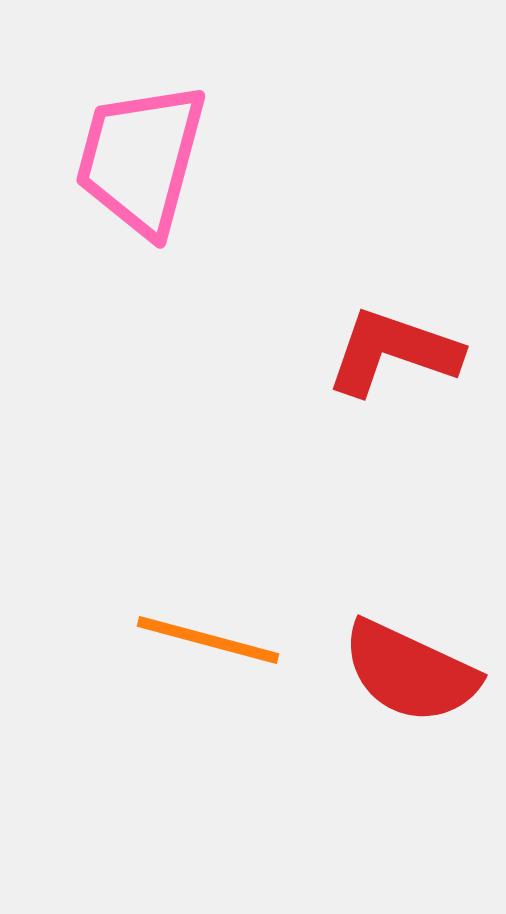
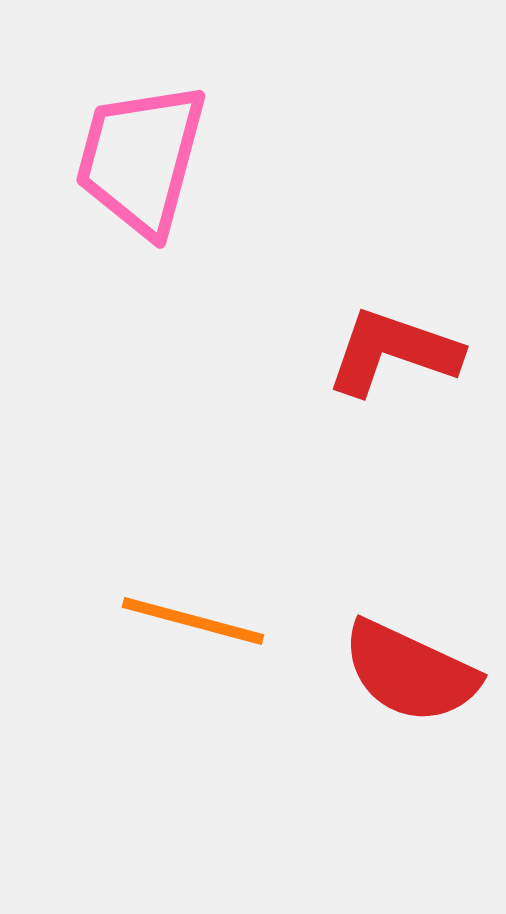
orange line: moved 15 px left, 19 px up
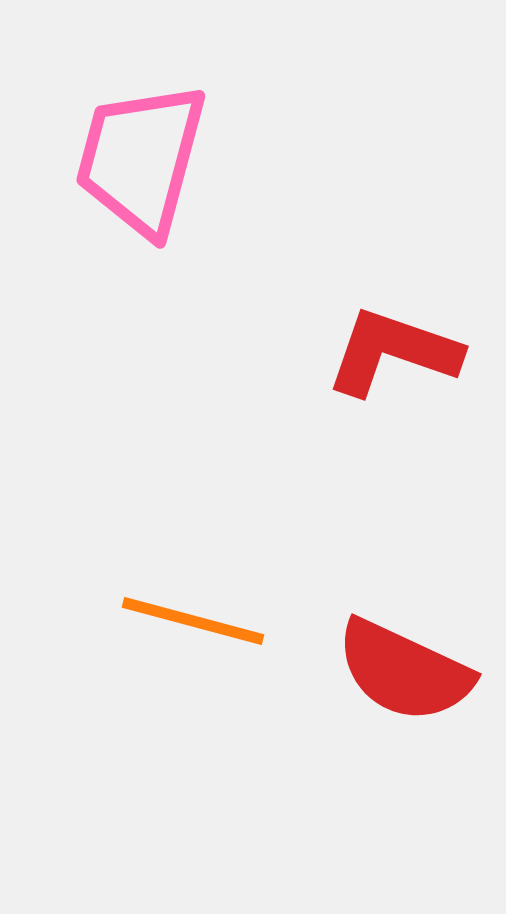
red semicircle: moved 6 px left, 1 px up
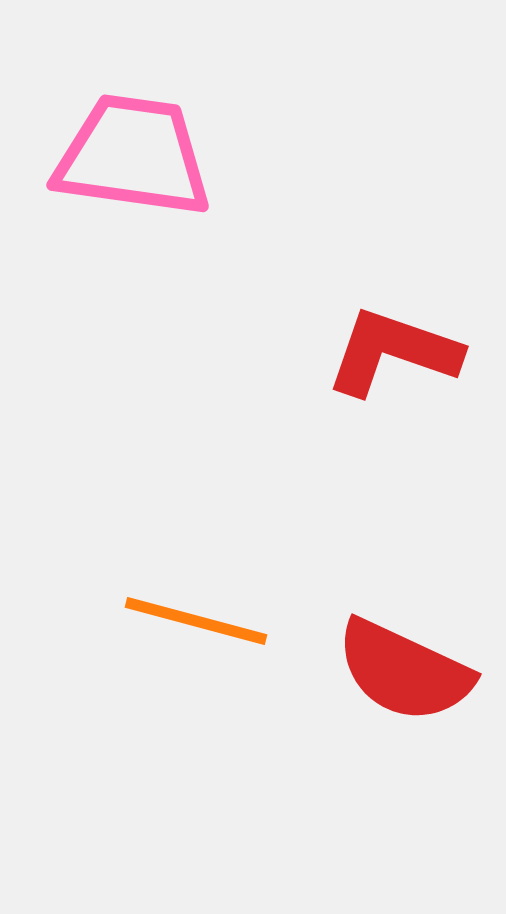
pink trapezoid: moved 8 px left, 3 px up; rotated 83 degrees clockwise
orange line: moved 3 px right
